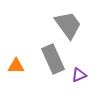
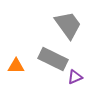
gray rectangle: rotated 40 degrees counterclockwise
purple triangle: moved 4 px left, 2 px down
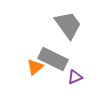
orange triangle: moved 19 px right, 1 px down; rotated 42 degrees counterclockwise
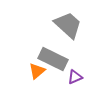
gray trapezoid: rotated 12 degrees counterclockwise
orange triangle: moved 2 px right, 4 px down
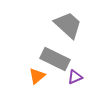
gray rectangle: moved 2 px right
orange triangle: moved 5 px down
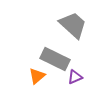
gray trapezoid: moved 5 px right
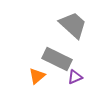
gray rectangle: moved 2 px right
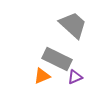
orange triangle: moved 5 px right; rotated 18 degrees clockwise
